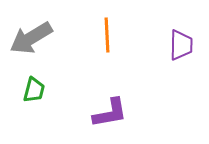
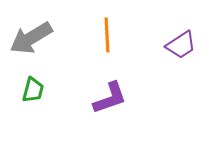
purple trapezoid: rotated 56 degrees clockwise
green trapezoid: moved 1 px left
purple L-shape: moved 15 px up; rotated 9 degrees counterclockwise
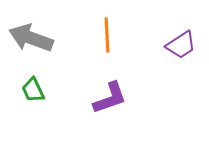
gray arrow: rotated 51 degrees clockwise
green trapezoid: rotated 140 degrees clockwise
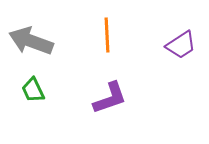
gray arrow: moved 3 px down
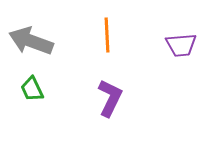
purple trapezoid: rotated 28 degrees clockwise
green trapezoid: moved 1 px left, 1 px up
purple L-shape: rotated 45 degrees counterclockwise
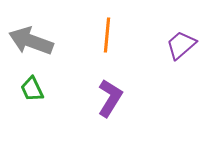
orange line: rotated 8 degrees clockwise
purple trapezoid: rotated 144 degrees clockwise
purple L-shape: rotated 6 degrees clockwise
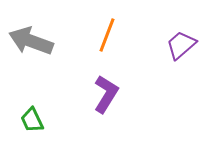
orange line: rotated 16 degrees clockwise
green trapezoid: moved 31 px down
purple L-shape: moved 4 px left, 4 px up
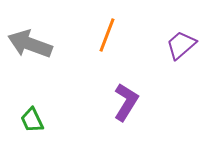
gray arrow: moved 1 px left, 3 px down
purple L-shape: moved 20 px right, 8 px down
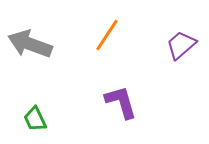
orange line: rotated 12 degrees clockwise
purple L-shape: moved 5 px left; rotated 48 degrees counterclockwise
green trapezoid: moved 3 px right, 1 px up
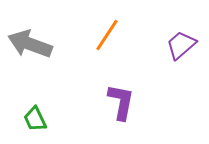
purple L-shape: rotated 27 degrees clockwise
